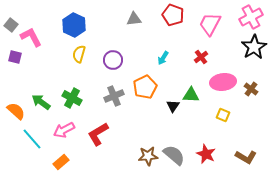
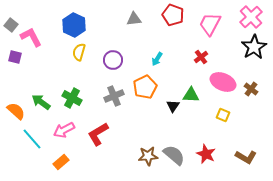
pink cross: rotated 15 degrees counterclockwise
yellow semicircle: moved 2 px up
cyan arrow: moved 6 px left, 1 px down
pink ellipse: rotated 30 degrees clockwise
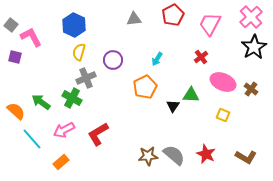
red pentagon: rotated 25 degrees clockwise
gray cross: moved 28 px left, 18 px up
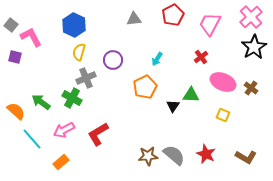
brown cross: moved 1 px up
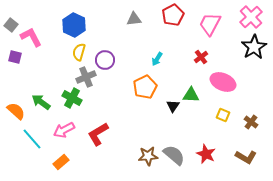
purple circle: moved 8 px left
gray cross: moved 1 px up
brown cross: moved 34 px down
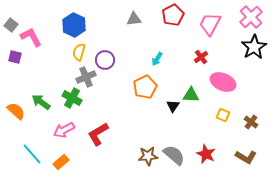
cyan line: moved 15 px down
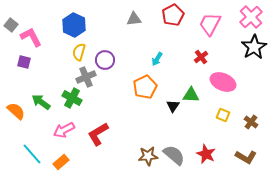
purple square: moved 9 px right, 5 px down
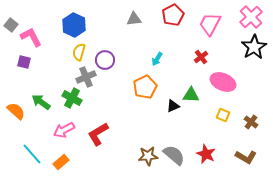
black triangle: rotated 32 degrees clockwise
